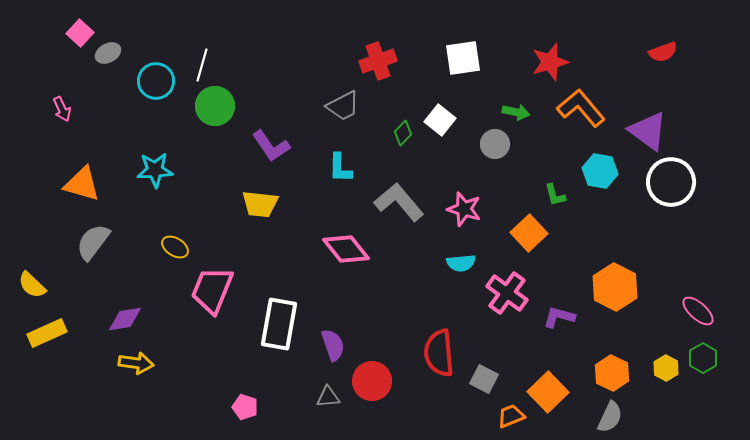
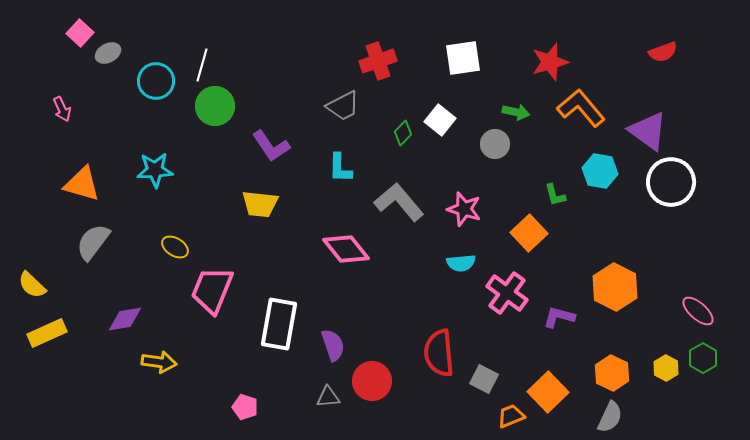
yellow arrow at (136, 363): moved 23 px right, 1 px up
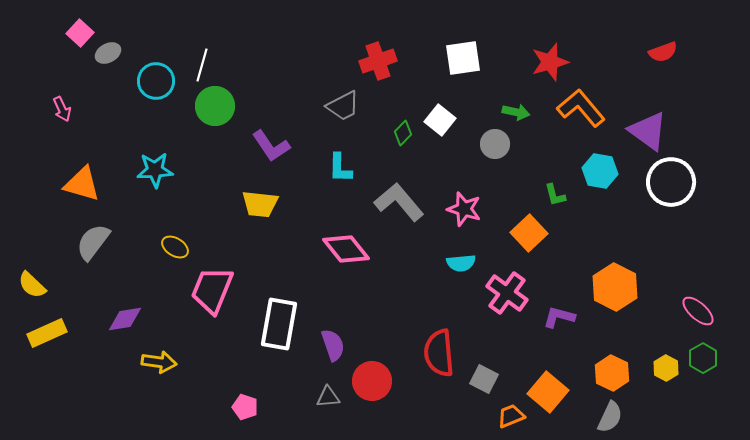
orange square at (548, 392): rotated 6 degrees counterclockwise
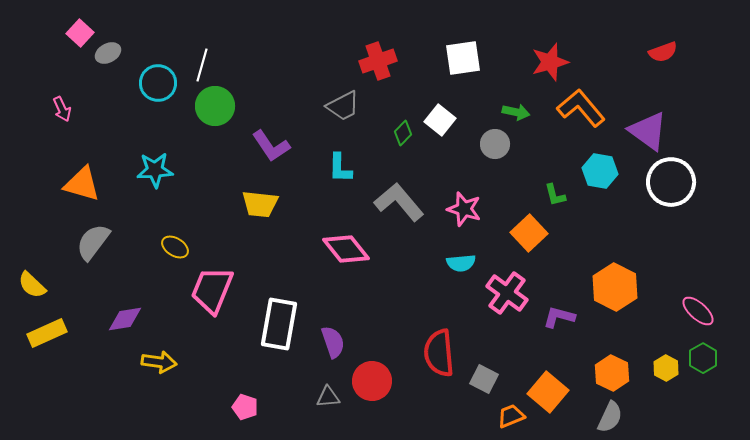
cyan circle at (156, 81): moved 2 px right, 2 px down
purple semicircle at (333, 345): moved 3 px up
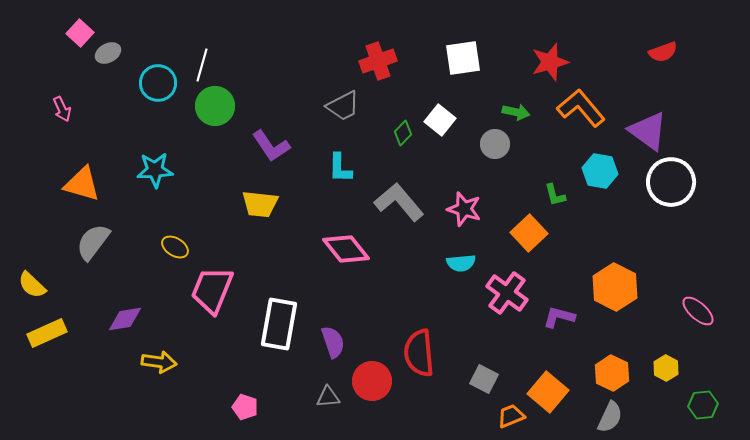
red semicircle at (439, 353): moved 20 px left
green hexagon at (703, 358): moved 47 px down; rotated 24 degrees clockwise
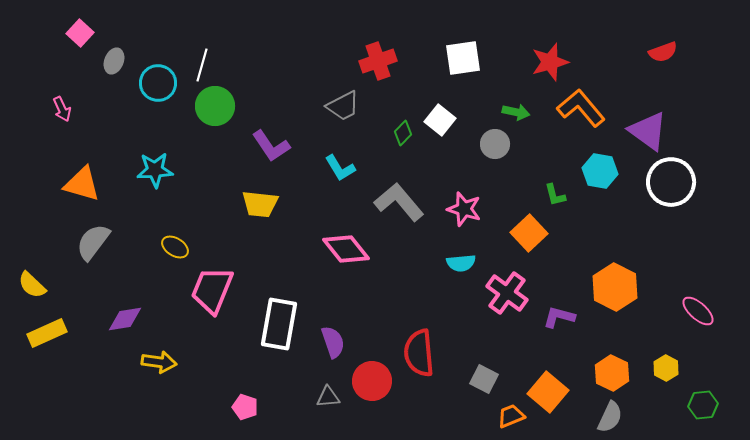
gray ellipse at (108, 53): moved 6 px right, 8 px down; rotated 40 degrees counterclockwise
cyan L-shape at (340, 168): rotated 32 degrees counterclockwise
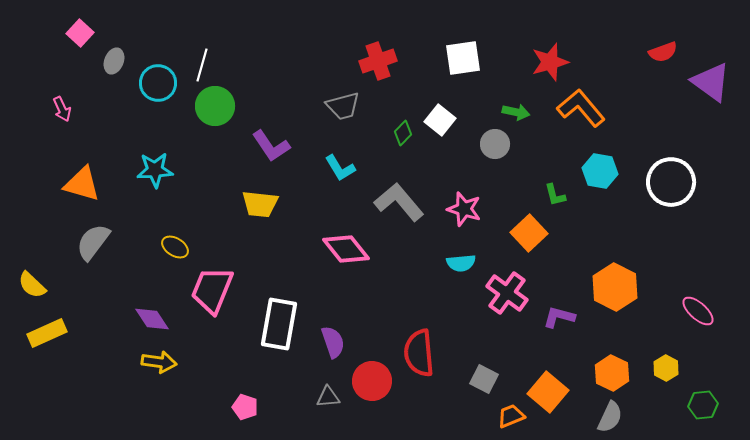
gray trapezoid at (343, 106): rotated 12 degrees clockwise
purple triangle at (648, 131): moved 63 px right, 49 px up
purple diamond at (125, 319): moved 27 px right; rotated 66 degrees clockwise
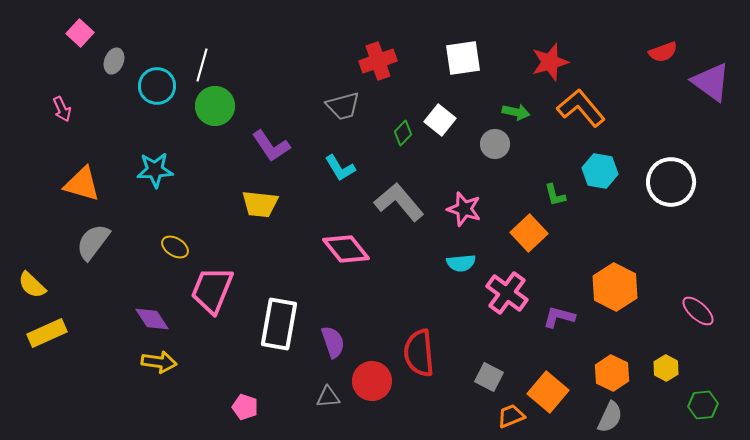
cyan circle at (158, 83): moved 1 px left, 3 px down
gray square at (484, 379): moved 5 px right, 2 px up
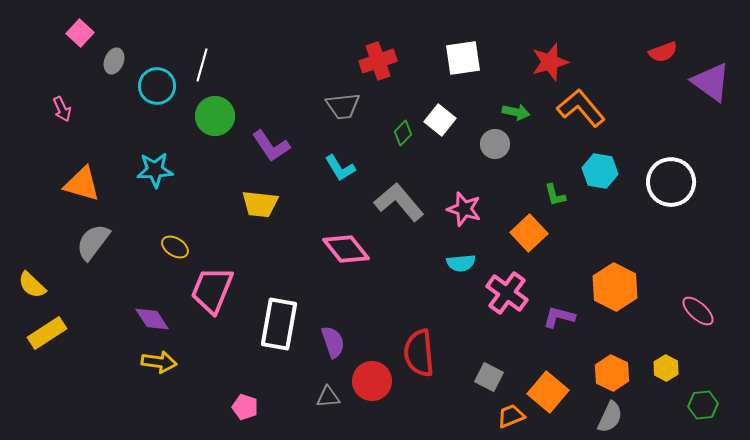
green circle at (215, 106): moved 10 px down
gray trapezoid at (343, 106): rotated 9 degrees clockwise
yellow rectangle at (47, 333): rotated 9 degrees counterclockwise
